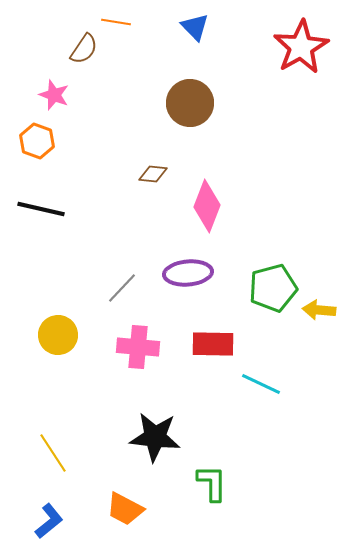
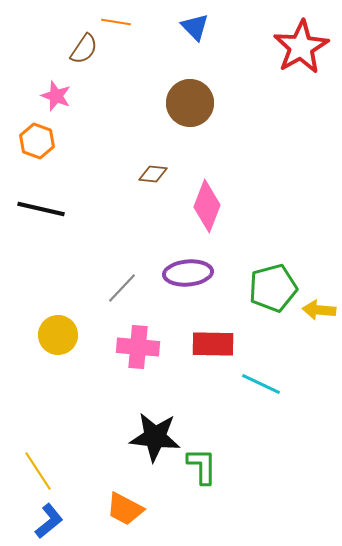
pink star: moved 2 px right, 1 px down
yellow line: moved 15 px left, 18 px down
green L-shape: moved 10 px left, 17 px up
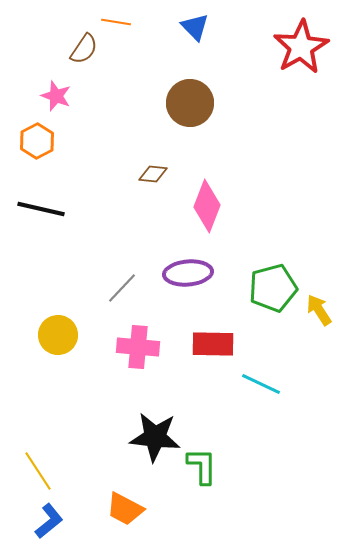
orange hexagon: rotated 12 degrees clockwise
yellow arrow: rotated 52 degrees clockwise
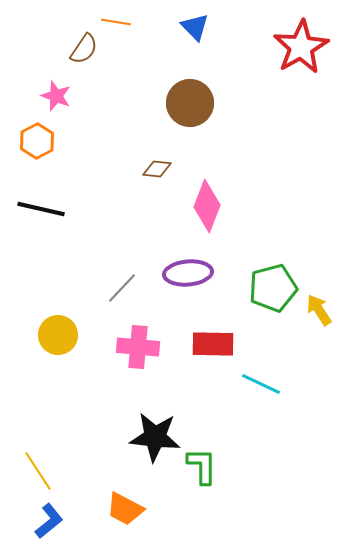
brown diamond: moved 4 px right, 5 px up
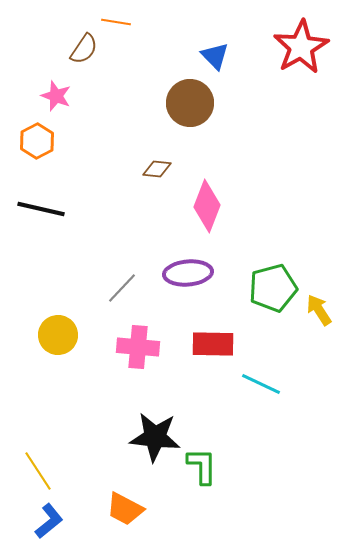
blue triangle: moved 20 px right, 29 px down
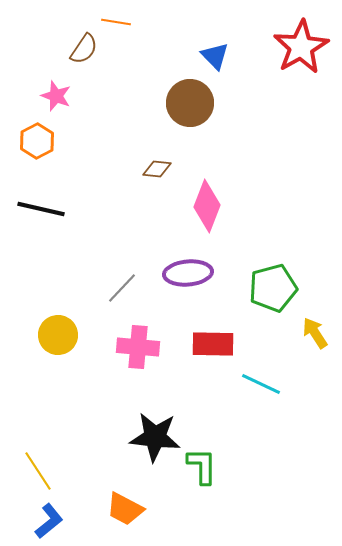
yellow arrow: moved 4 px left, 23 px down
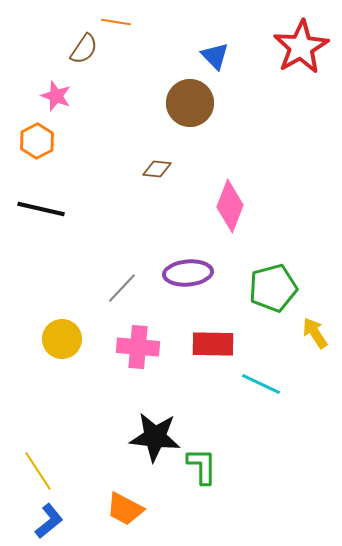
pink diamond: moved 23 px right
yellow circle: moved 4 px right, 4 px down
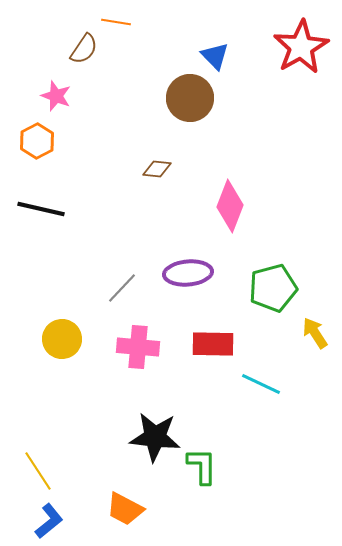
brown circle: moved 5 px up
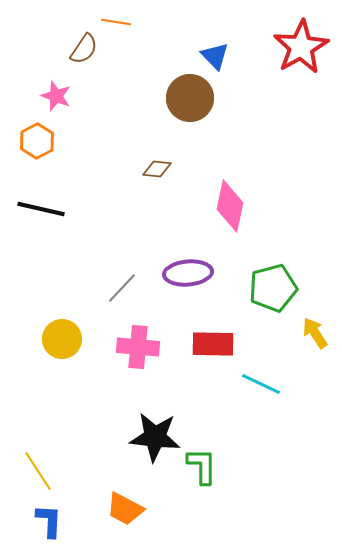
pink diamond: rotated 9 degrees counterclockwise
blue L-shape: rotated 48 degrees counterclockwise
